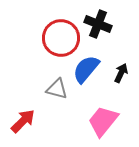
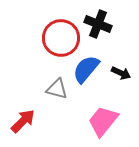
black arrow: rotated 90 degrees clockwise
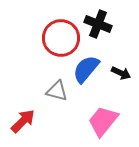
gray triangle: moved 2 px down
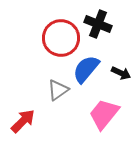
gray triangle: moved 1 px right, 1 px up; rotated 50 degrees counterclockwise
pink trapezoid: moved 1 px right, 7 px up
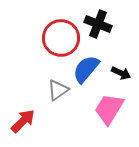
pink trapezoid: moved 5 px right, 5 px up; rotated 8 degrees counterclockwise
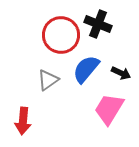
red circle: moved 3 px up
gray triangle: moved 10 px left, 10 px up
red arrow: rotated 140 degrees clockwise
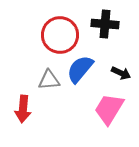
black cross: moved 7 px right; rotated 16 degrees counterclockwise
red circle: moved 1 px left
blue semicircle: moved 6 px left
gray triangle: moved 1 px right; rotated 30 degrees clockwise
red arrow: moved 12 px up
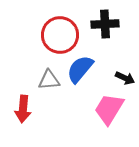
black cross: rotated 8 degrees counterclockwise
black arrow: moved 4 px right, 5 px down
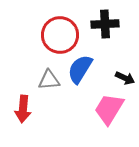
blue semicircle: rotated 8 degrees counterclockwise
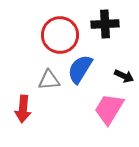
black arrow: moved 1 px left, 2 px up
